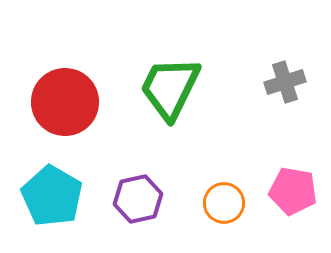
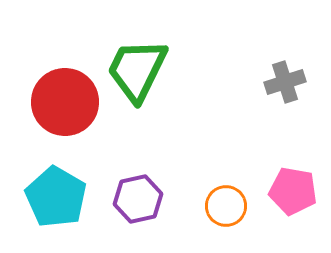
green trapezoid: moved 33 px left, 18 px up
cyan pentagon: moved 4 px right, 1 px down
orange circle: moved 2 px right, 3 px down
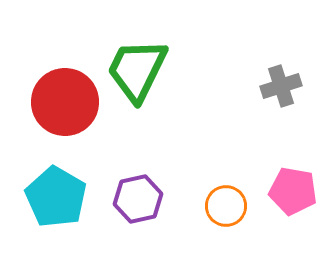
gray cross: moved 4 px left, 4 px down
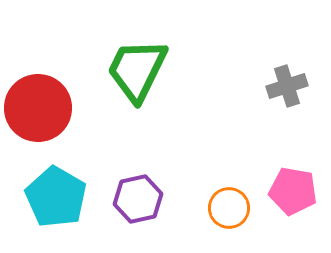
gray cross: moved 6 px right
red circle: moved 27 px left, 6 px down
orange circle: moved 3 px right, 2 px down
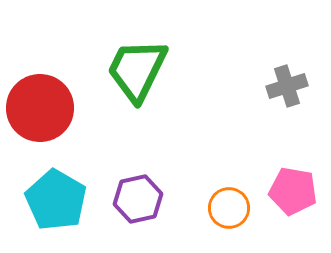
red circle: moved 2 px right
cyan pentagon: moved 3 px down
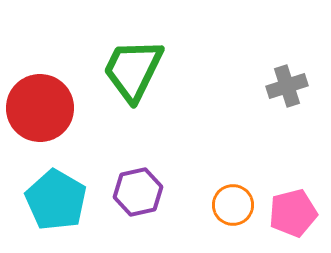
green trapezoid: moved 4 px left
pink pentagon: moved 22 px down; rotated 24 degrees counterclockwise
purple hexagon: moved 7 px up
orange circle: moved 4 px right, 3 px up
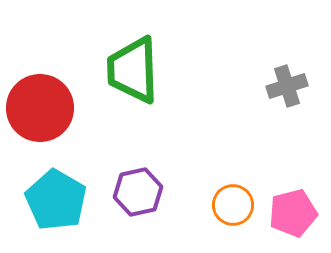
green trapezoid: rotated 28 degrees counterclockwise
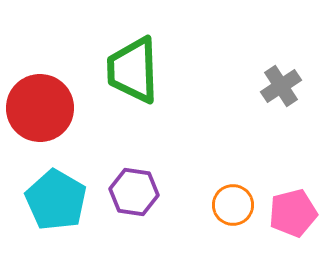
gray cross: moved 6 px left; rotated 15 degrees counterclockwise
purple hexagon: moved 4 px left; rotated 21 degrees clockwise
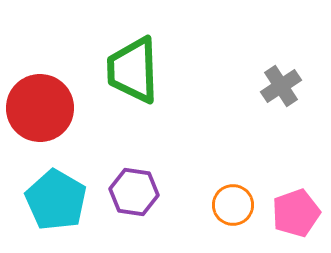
pink pentagon: moved 3 px right; rotated 6 degrees counterclockwise
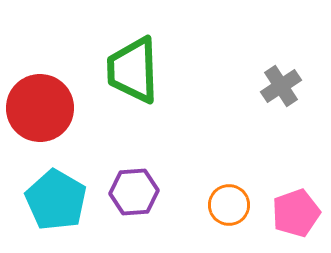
purple hexagon: rotated 12 degrees counterclockwise
orange circle: moved 4 px left
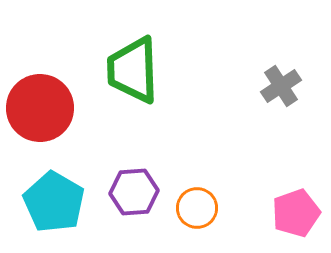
cyan pentagon: moved 2 px left, 2 px down
orange circle: moved 32 px left, 3 px down
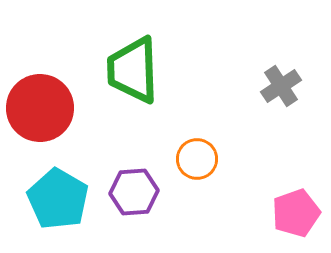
cyan pentagon: moved 4 px right, 3 px up
orange circle: moved 49 px up
